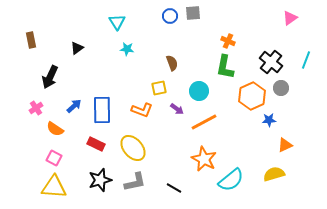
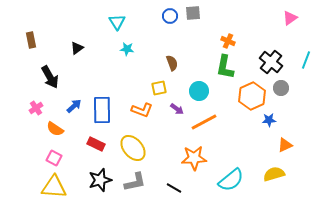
black arrow: rotated 55 degrees counterclockwise
orange star: moved 10 px left, 1 px up; rotated 30 degrees counterclockwise
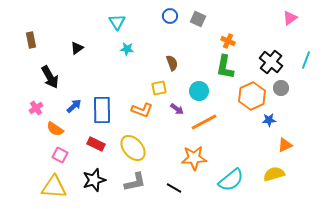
gray square: moved 5 px right, 6 px down; rotated 28 degrees clockwise
pink square: moved 6 px right, 3 px up
black star: moved 6 px left
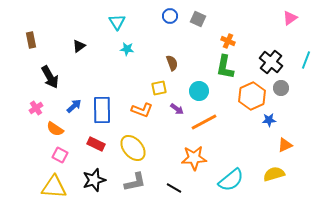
black triangle: moved 2 px right, 2 px up
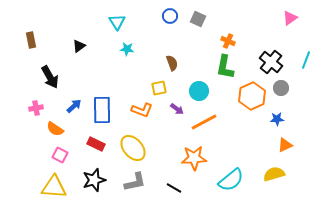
pink cross: rotated 24 degrees clockwise
blue star: moved 8 px right, 1 px up
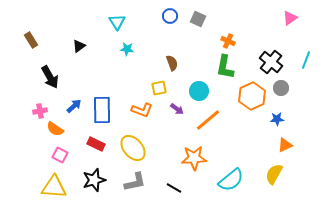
brown rectangle: rotated 21 degrees counterclockwise
pink cross: moved 4 px right, 3 px down
orange line: moved 4 px right, 2 px up; rotated 12 degrees counterclockwise
yellow semicircle: rotated 45 degrees counterclockwise
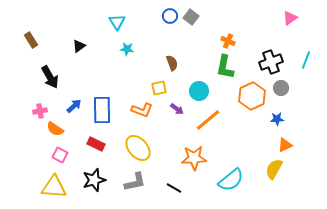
gray square: moved 7 px left, 2 px up; rotated 14 degrees clockwise
black cross: rotated 30 degrees clockwise
yellow ellipse: moved 5 px right
yellow semicircle: moved 5 px up
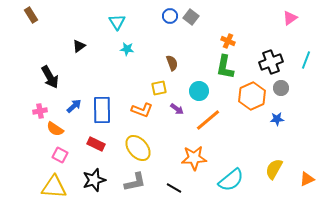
brown rectangle: moved 25 px up
orange triangle: moved 22 px right, 34 px down
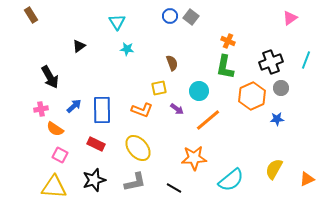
pink cross: moved 1 px right, 2 px up
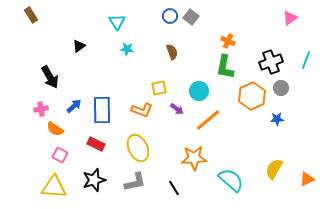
brown semicircle: moved 11 px up
yellow ellipse: rotated 16 degrees clockwise
cyan semicircle: rotated 100 degrees counterclockwise
black line: rotated 28 degrees clockwise
